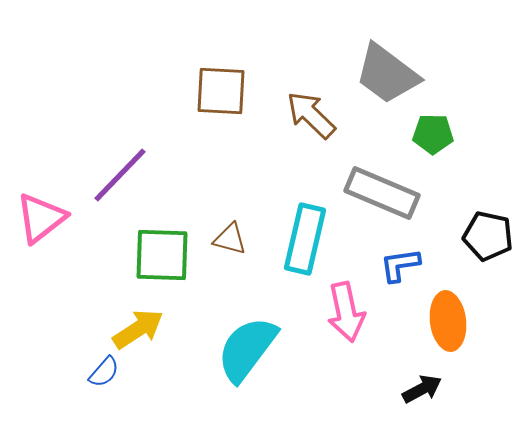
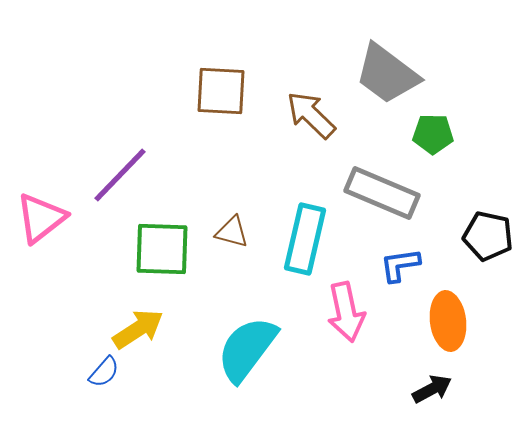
brown triangle: moved 2 px right, 7 px up
green square: moved 6 px up
black arrow: moved 10 px right
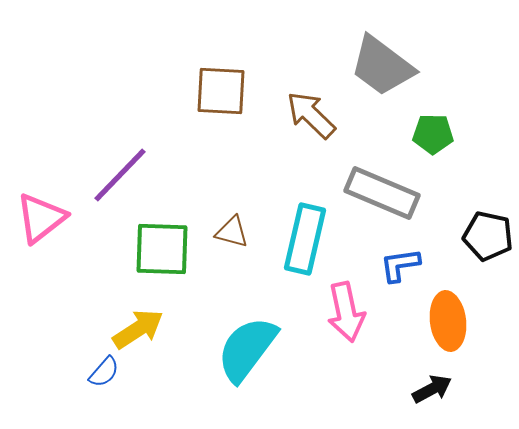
gray trapezoid: moved 5 px left, 8 px up
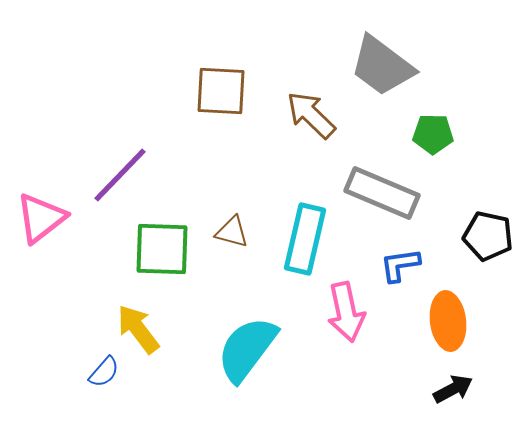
yellow arrow: rotated 94 degrees counterclockwise
black arrow: moved 21 px right
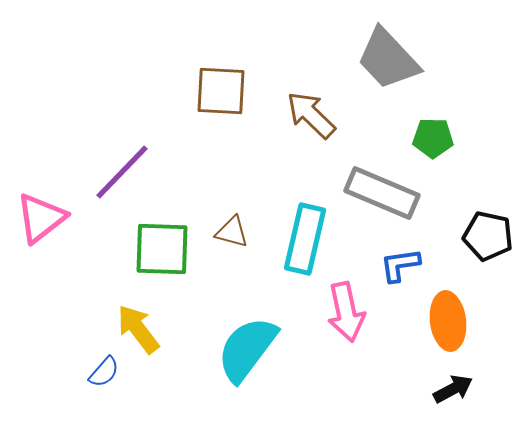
gray trapezoid: moved 6 px right, 7 px up; rotated 10 degrees clockwise
green pentagon: moved 4 px down
purple line: moved 2 px right, 3 px up
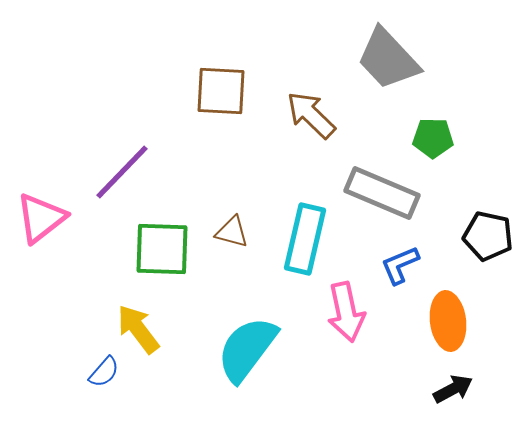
blue L-shape: rotated 15 degrees counterclockwise
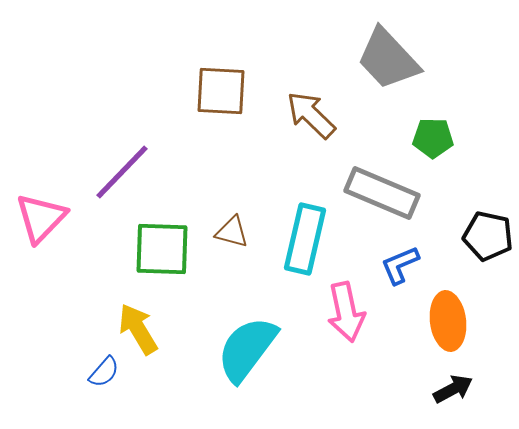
pink triangle: rotated 8 degrees counterclockwise
yellow arrow: rotated 6 degrees clockwise
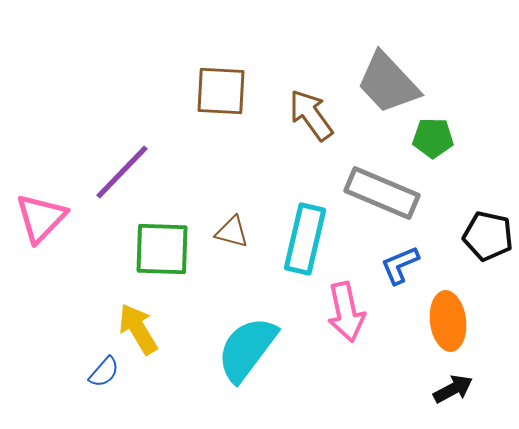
gray trapezoid: moved 24 px down
brown arrow: rotated 10 degrees clockwise
